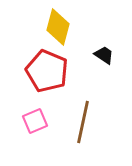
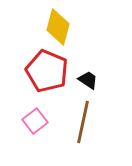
black trapezoid: moved 16 px left, 25 px down
pink square: rotated 15 degrees counterclockwise
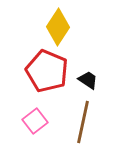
yellow diamond: rotated 18 degrees clockwise
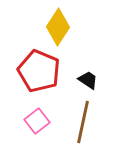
red pentagon: moved 8 px left
pink square: moved 2 px right
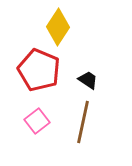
red pentagon: moved 1 px up
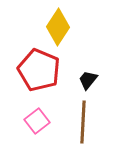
black trapezoid: rotated 85 degrees counterclockwise
brown line: rotated 9 degrees counterclockwise
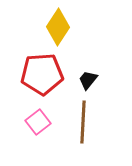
red pentagon: moved 3 px right, 4 px down; rotated 27 degrees counterclockwise
pink square: moved 1 px right, 1 px down
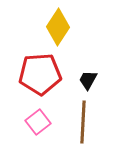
red pentagon: moved 2 px left
black trapezoid: rotated 10 degrees counterclockwise
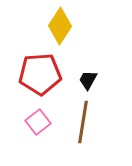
yellow diamond: moved 2 px right, 1 px up
brown line: rotated 6 degrees clockwise
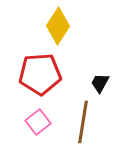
yellow diamond: moved 2 px left
black trapezoid: moved 12 px right, 3 px down
